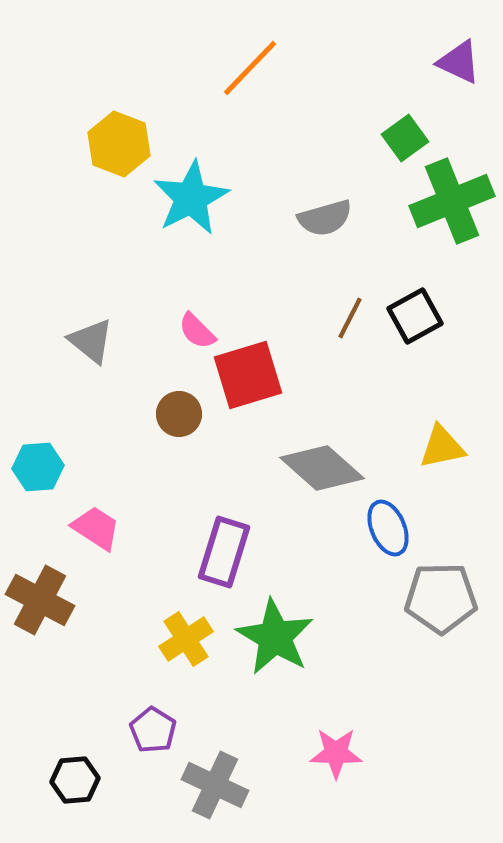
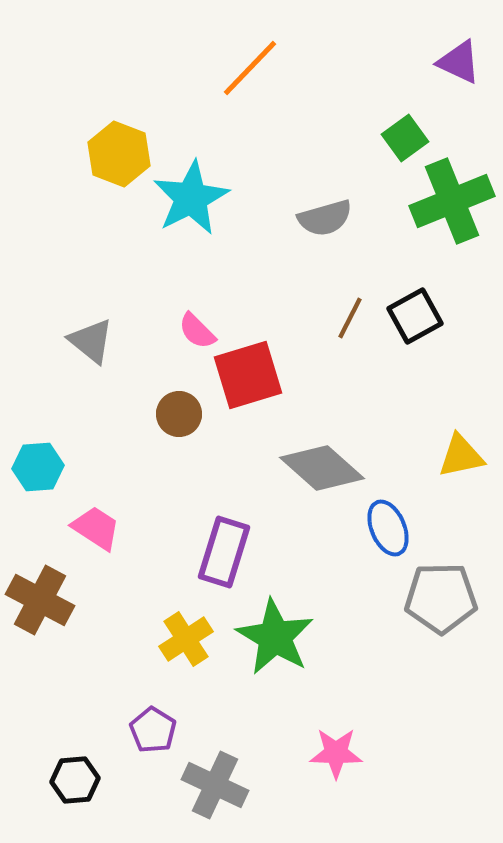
yellow hexagon: moved 10 px down
yellow triangle: moved 19 px right, 9 px down
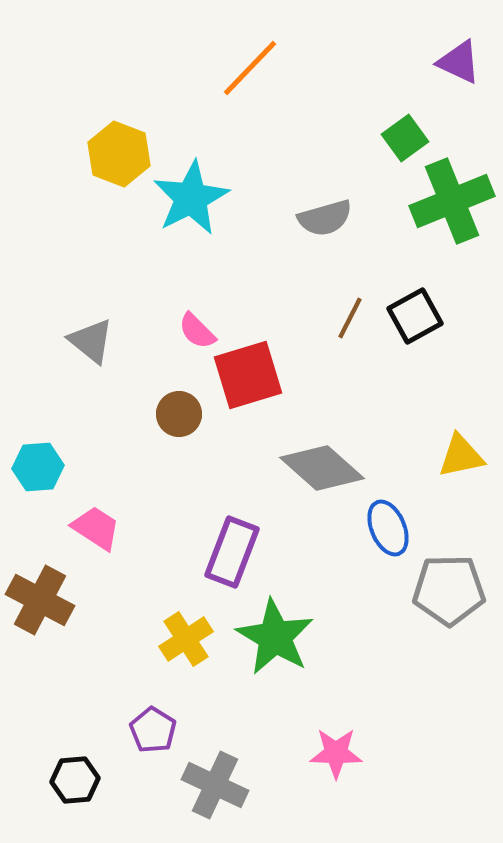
purple rectangle: moved 8 px right; rotated 4 degrees clockwise
gray pentagon: moved 8 px right, 8 px up
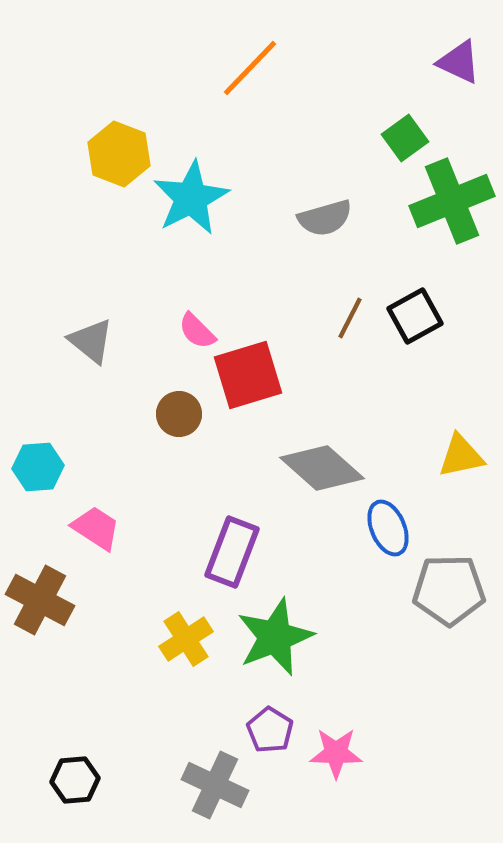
green star: rotated 20 degrees clockwise
purple pentagon: moved 117 px right
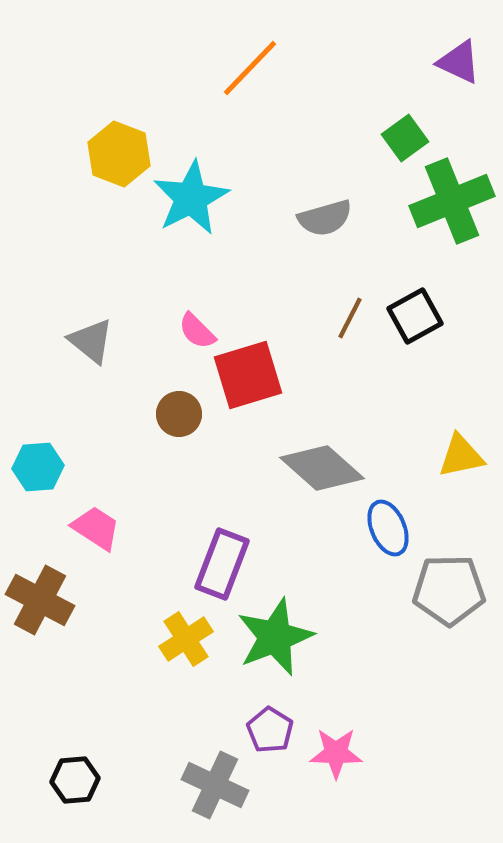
purple rectangle: moved 10 px left, 12 px down
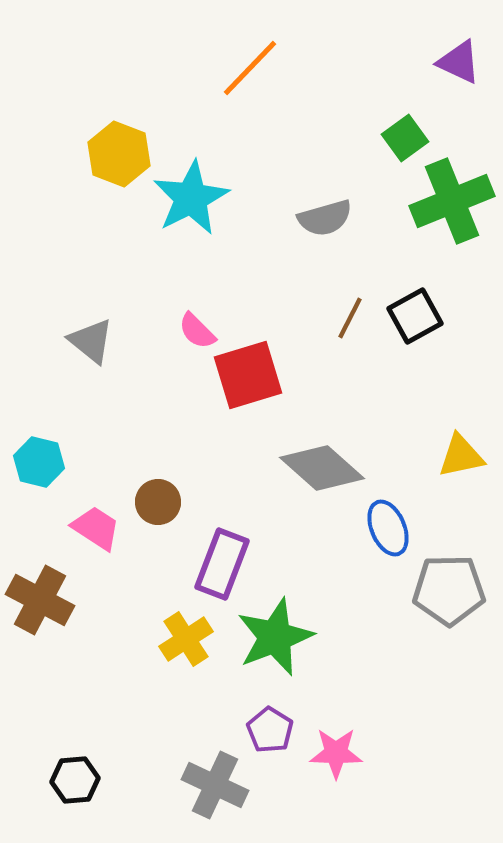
brown circle: moved 21 px left, 88 px down
cyan hexagon: moved 1 px right, 5 px up; rotated 18 degrees clockwise
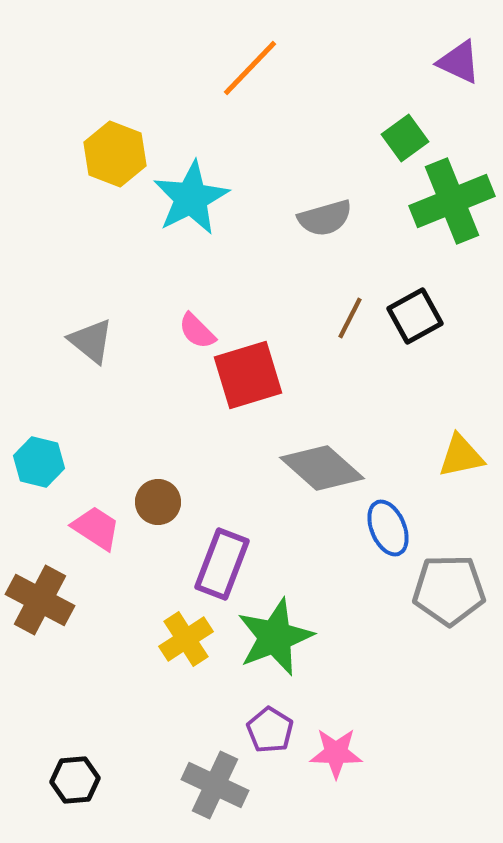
yellow hexagon: moved 4 px left
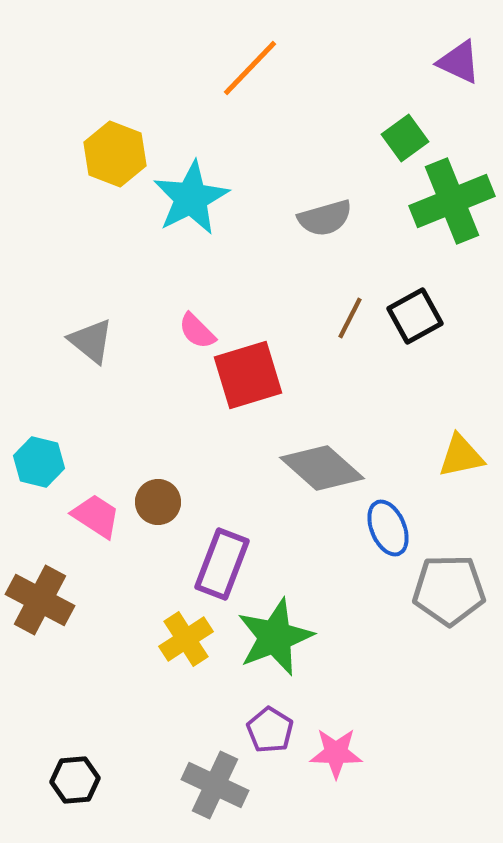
pink trapezoid: moved 12 px up
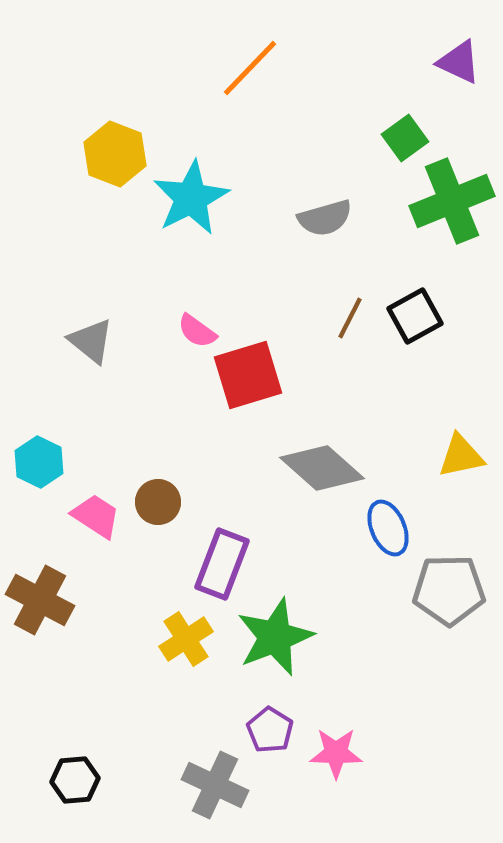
pink semicircle: rotated 9 degrees counterclockwise
cyan hexagon: rotated 12 degrees clockwise
